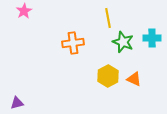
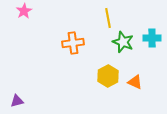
orange triangle: moved 1 px right, 3 px down
purple triangle: moved 2 px up
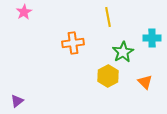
pink star: moved 1 px down
yellow line: moved 1 px up
green star: moved 10 px down; rotated 20 degrees clockwise
orange triangle: moved 10 px right; rotated 21 degrees clockwise
purple triangle: rotated 24 degrees counterclockwise
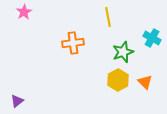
cyan cross: rotated 30 degrees clockwise
green star: rotated 10 degrees clockwise
yellow hexagon: moved 10 px right, 4 px down
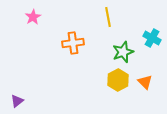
pink star: moved 9 px right, 5 px down
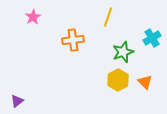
yellow line: rotated 30 degrees clockwise
cyan cross: rotated 30 degrees clockwise
orange cross: moved 3 px up
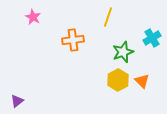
pink star: rotated 14 degrees counterclockwise
orange triangle: moved 3 px left, 1 px up
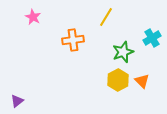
yellow line: moved 2 px left; rotated 12 degrees clockwise
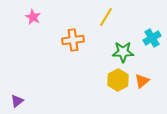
green star: rotated 20 degrees clockwise
orange triangle: rotated 35 degrees clockwise
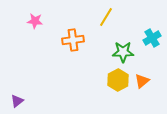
pink star: moved 2 px right, 4 px down; rotated 21 degrees counterclockwise
